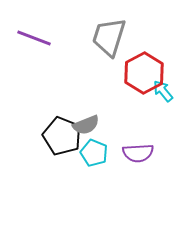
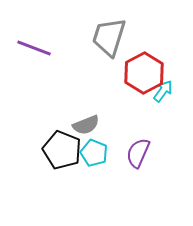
purple line: moved 10 px down
cyan arrow: rotated 75 degrees clockwise
black pentagon: moved 14 px down
purple semicircle: rotated 116 degrees clockwise
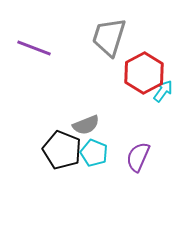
purple semicircle: moved 4 px down
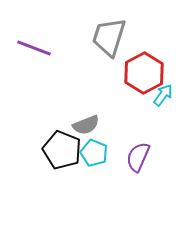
cyan arrow: moved 4 px down
